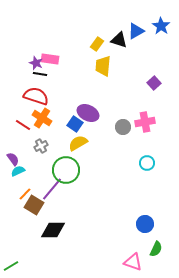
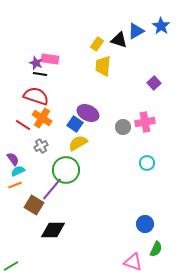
orange line: moved 10 px left, 9 px up; rotated 24 degrees clockwise
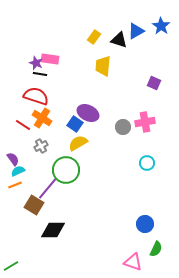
yellow rectangle: moved 3 px left, 7 px up
purple square: rotated 24 degrees counterclockwise
purple line: moved 4 px left, 1 px up
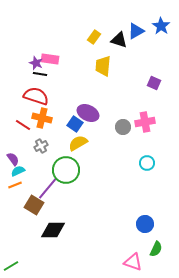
orange cross: rotated 18 degrees counterclockwise
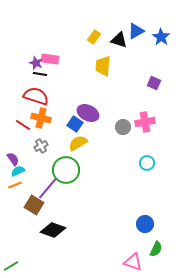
blue star: moved 11 px down
orange cross: moved 1 px left
black diamond: rotated 20 degrees clockwise
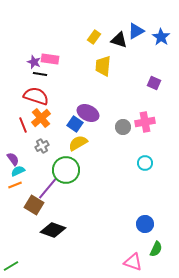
purple star: moved 2 px left, 1 px up
orange cross: rotated 36 degrees clockwise
red line: rotated 35 degrees clockwise
gray cross: moved 1 px right
cyan circle: moved 2 px left
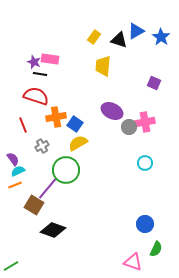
purple ellipse: moved 24 px right, 2 px up
orange cross: moved 15 px right, 1 px up; rotated 30 degrees clockwise
gray circle: moved 6 px right
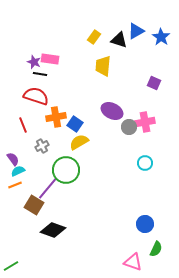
yellow semicircle: moved 1 px right, 1 px up
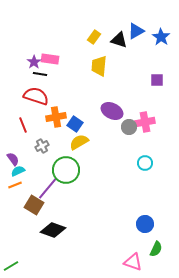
purple star: rotated 16 degrees clockwise
yellow trapezoid: moved 4 px left
purple square: moved 3 px right, 3 px up; rotated 24 degrees counterclockwise
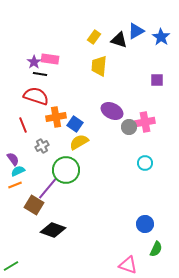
pink triangle: moved 5 px left, 3 px down
